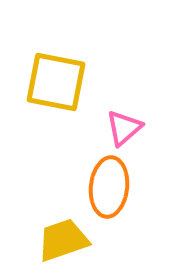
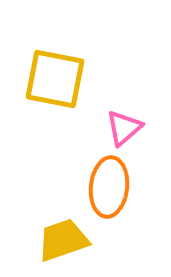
yellow square: moved 1 px left, 3 px up
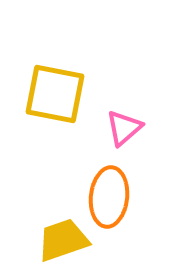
yellow square: moved 15 px down
orange ellipse: moved 10 px down
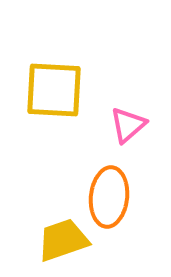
yellow square: moved 1 px left, 4 px up; rotated 8 degrees counterclockwise
pink triangle: moved 4 px right, 3 px up
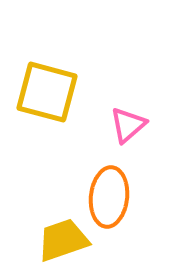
yellow square: moved 7 px left, 2 px down; rotated 12 degrees clockwise
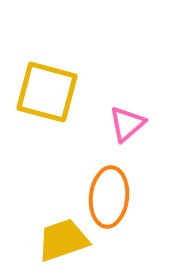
pink triangle: moved 1 px left, 1 px up
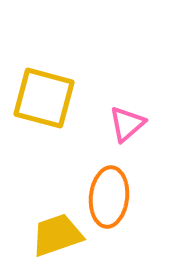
yellow square: moved 3 px left, 6 px down
yellow trapezoid: moved 6 px left, 5 px up
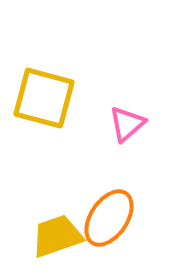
orange ellipse: moved 21 px down; rotated 28 degrees clockwise
yellow trapezoid: moved 1 px down
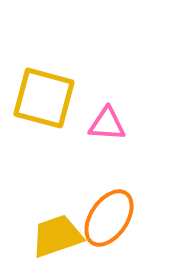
pink triangle: moved 20 px left; rotated 45 degrees clockwise
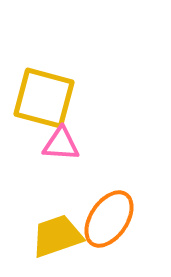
pink triangle: moved 46 px left, 20 px down
orange ellipse: moved 1 px down
